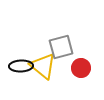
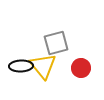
gray square: moved 5 px left, 4 px up
yellow triangle: rotated 12 degrees clockwise
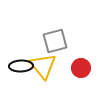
gray square: moved 1 px left, 2 px up
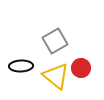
gray square: rotated 15 degrees counterclockwise
yellow triangle: moved 13 px right, 10 px down; rotated 12 degrees counterclockwise
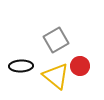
gray square: moved 1 px right, 1 px up
red circle: moved 1 px left, 2 px up
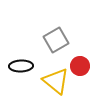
yellow triangle: moved 5 px down
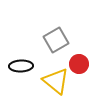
red circle: moved 1 px left, 2 px up
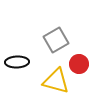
black ellipse: moved 4 px left, 4 px up
yellow triangle: rotated 24 degrees counterclockwise
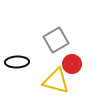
red circle: moved 7 px left
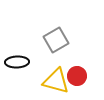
red circle: moved 5 px right, 12 px down
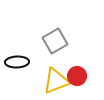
gray square: moved 1 px left, 1 px down
yellow triangle: rotated 36 degrees counterclockwise
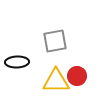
gray square: rotated 20 degrees clockwise
yellow triangle: rotated 20 degrees clockwise
